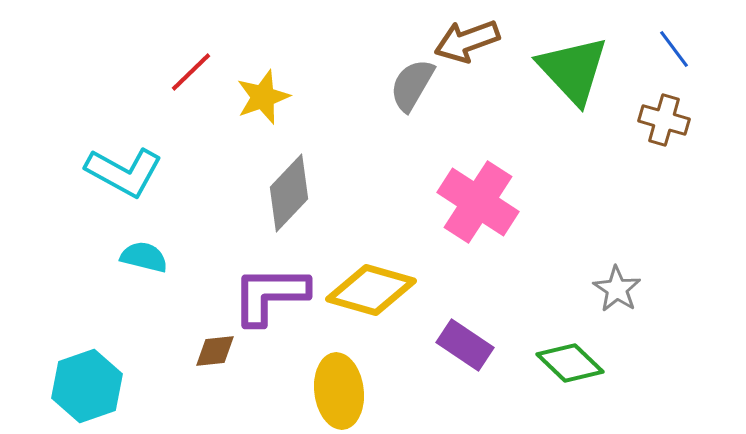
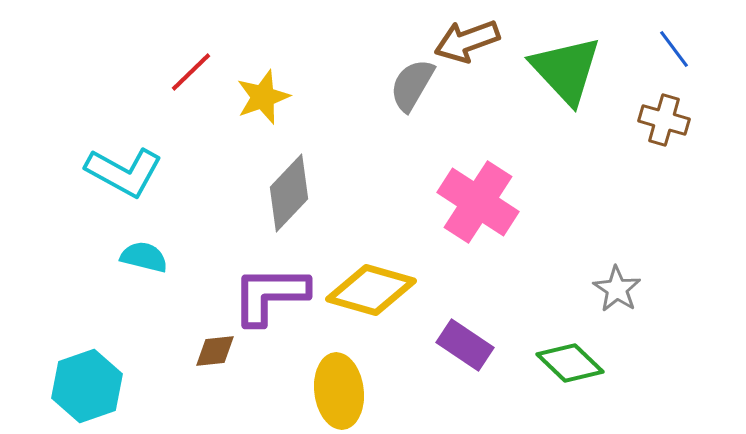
green triangle: moved 7 px left
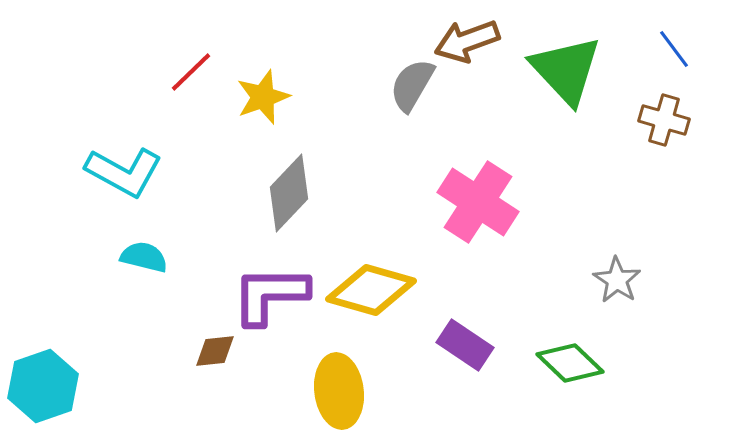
gray star: moved 9 px up
cyan hexagon: moved 44 px left
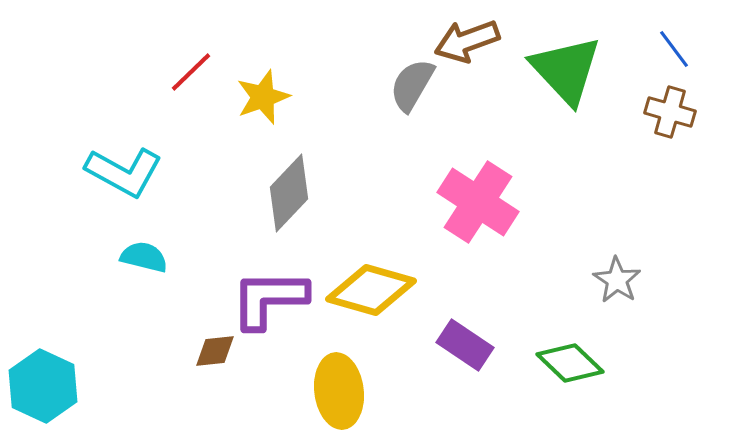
brown cross: moved 6 px right, 8 px up
purple L-shape: moved 1 px left, 4 px down
cyan hexagon: rotated 16 degrees counterclockwise
